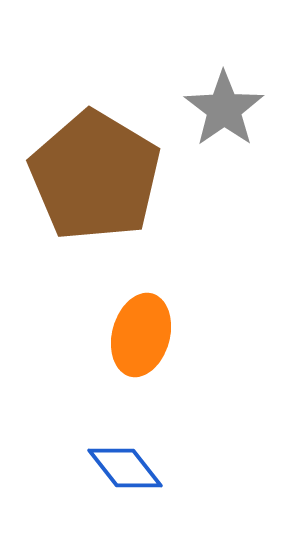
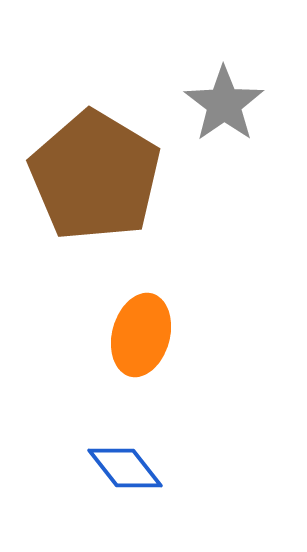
gray star: moved 5 px up
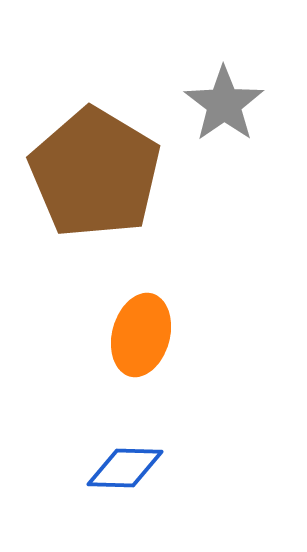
brown pentagon: moved 3 px up
blue diamond: rotated 50 degrees counterclockwise
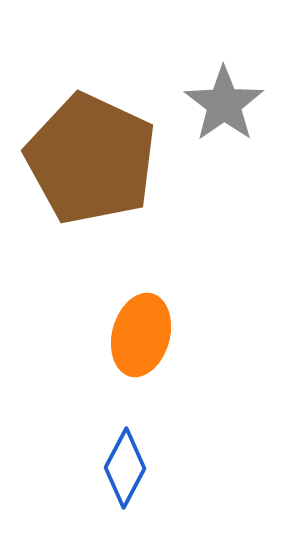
brown pentagon: moved 4 px left, 14 px up; rotated 6 degrees counterclockwise
blue diamond: rotated 64 degrees counterclockwise
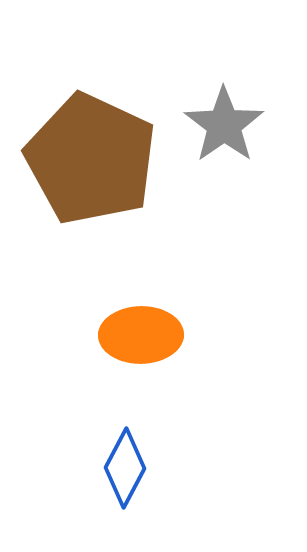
gray star: moved 21 px down
orange ellipse: rotated 74 degrees clockwise
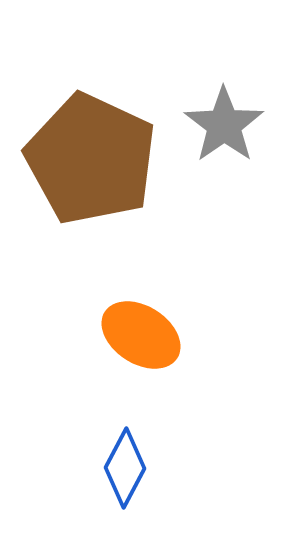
orange ellipse: rotated 34 degrees clockwise
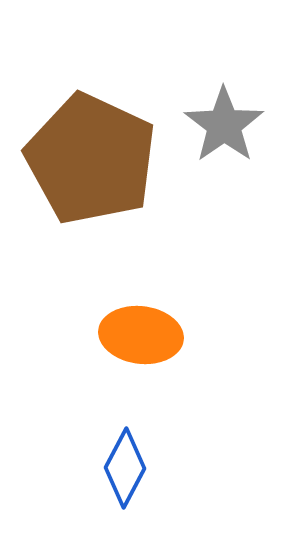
orange ellipse: rotated 26 degrees counterclockwise
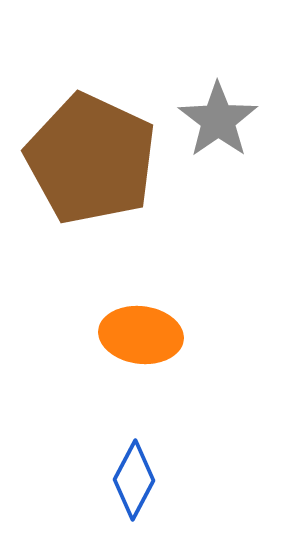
gray star: moved 6 px left, 5 px up
blue diamond: moved 9 px right, 12 px down
